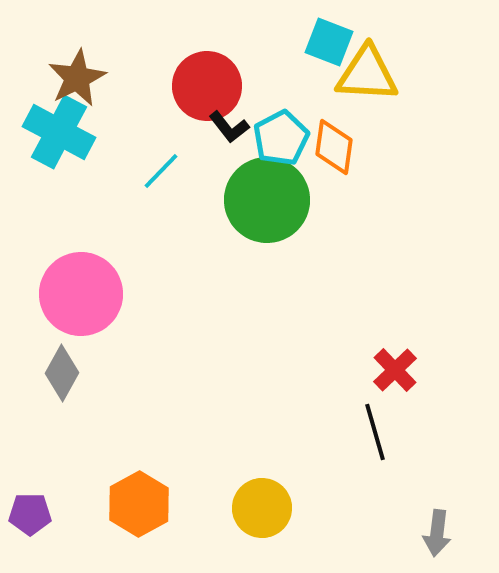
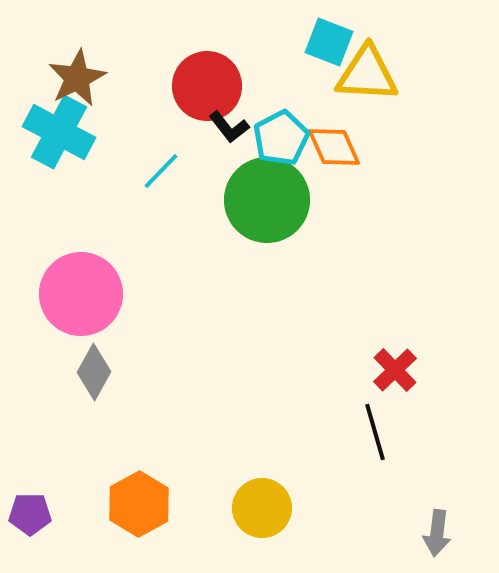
orange diamond: rotated 32 degrees counterclockwise
gray diamond: moved 32 px right, 1 px up
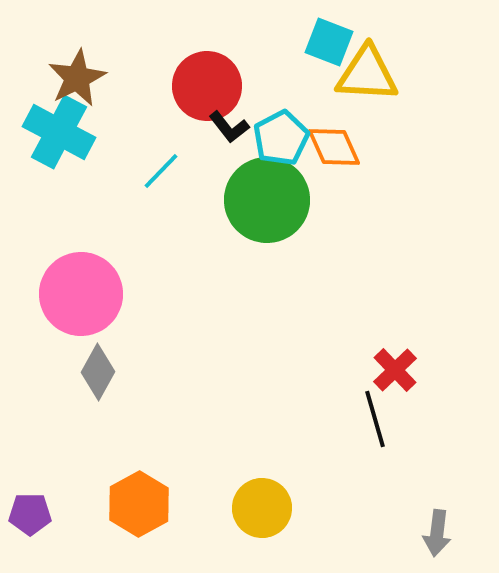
gray diamond: moved 4 px right
black line: moved 13 px up
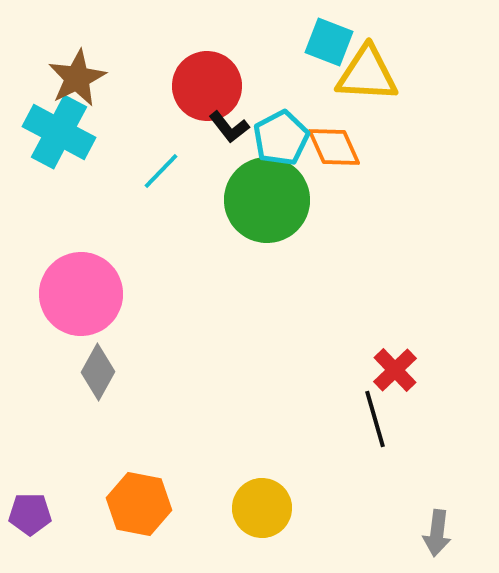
orange hexagon: rotated 20 degrees counterclockwise
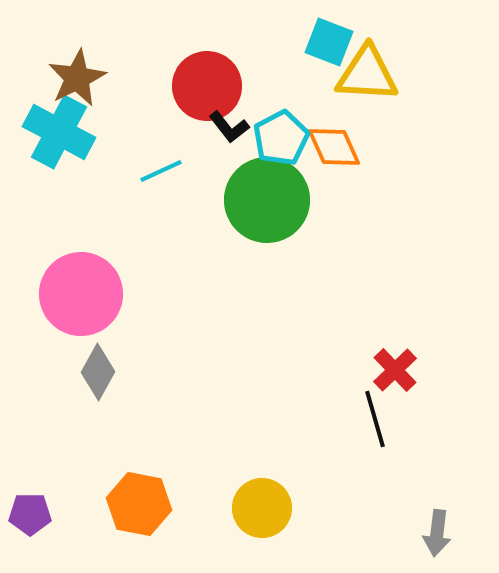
cyan line: rotated 21 degrees clockwise
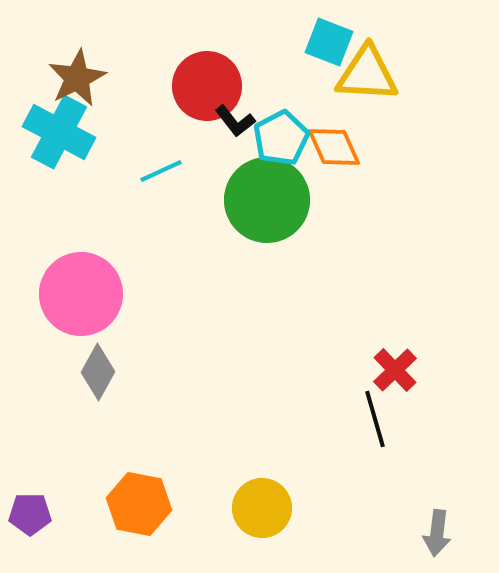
black L-shape: moved 6 px right, 6 px up
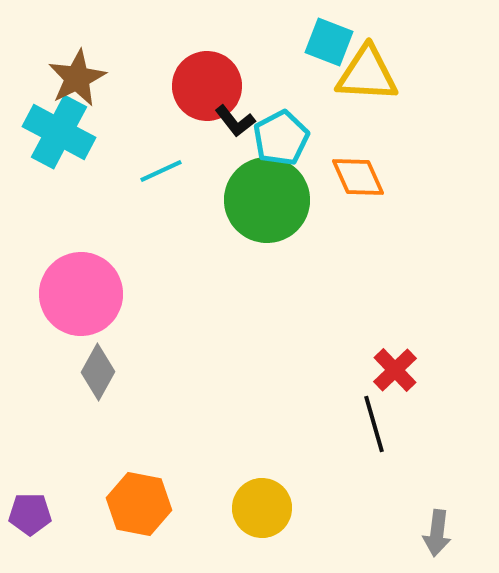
orange diamond: moved 24 px right, 30 px down
black line: moved 1 px left, 5 px down
